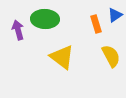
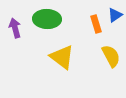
green ellipse: moved 2 px right
purple arrow: moved 3 px left, 2 px up
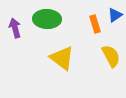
orange rectangle: moved 1 px left
yellow triangle: moved 1 px down
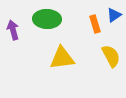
blue triangle: moved 1 px left
purple arrow: moved 2 px left, 2 px down
yellow triangle: rotated 44 degrees counterclockwise
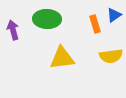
yellow semicircle: rotated 110 degrees clockwise
